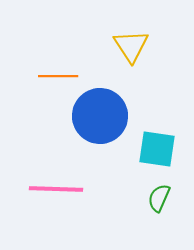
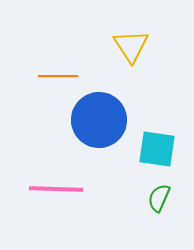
blue circle: moved 1 px left, 4 px down
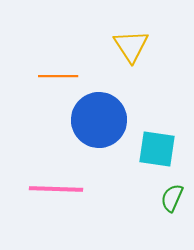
green semicircle: moved 13 px right
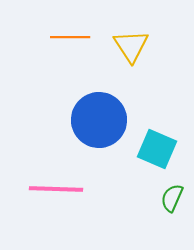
orange line: moved 12 px right, 39 px up
cyan square: rotated 15 degrees clockwise
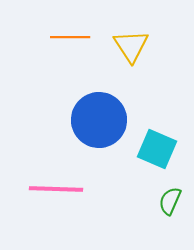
green semicircle: moved 2 px left, 3 px down
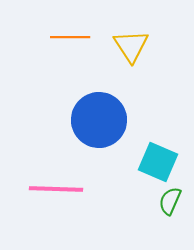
cyan square: moved 1 px right, 13 px down
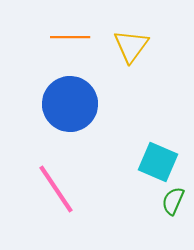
yellow triangle: rotated 9 degrees clockwise
blue circle: moved 29 px left, 16 px up
pink line: rotated 54 degrees clockwise
green semicircle: moved 3 px right
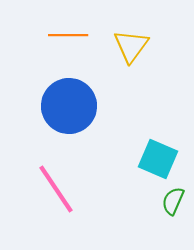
orange line: moved 2 px left, 2 px up
blue circle: moved 1 px left, 2 px down
cyan square: moved 3 px up
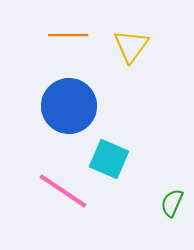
cyan square: moved 49 px left
pink line: moved 7 px right, 2 px down; rotated 22 degrees counterclockwise
green semicircle: moved 1 px left, 2 px down
